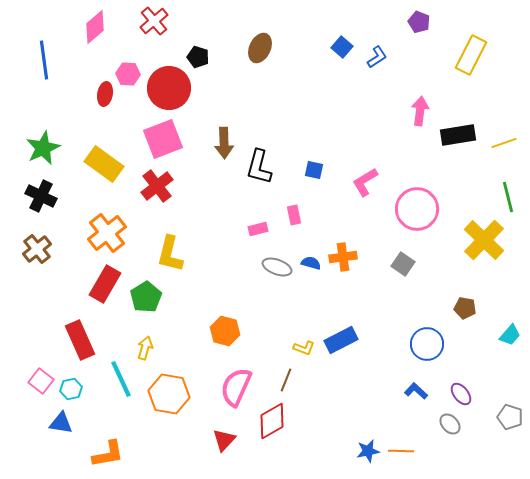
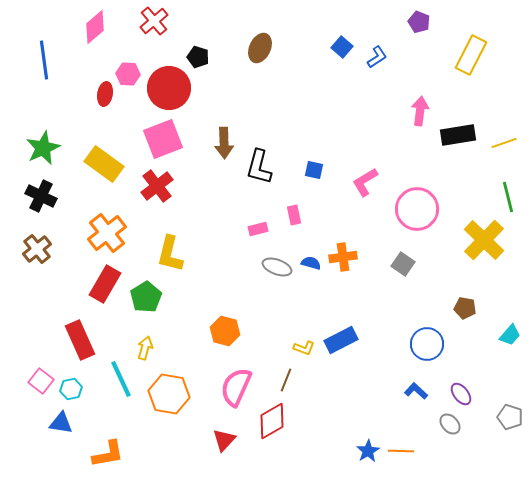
blue star at (368, 451): rotated 20 degrees counterclockwise
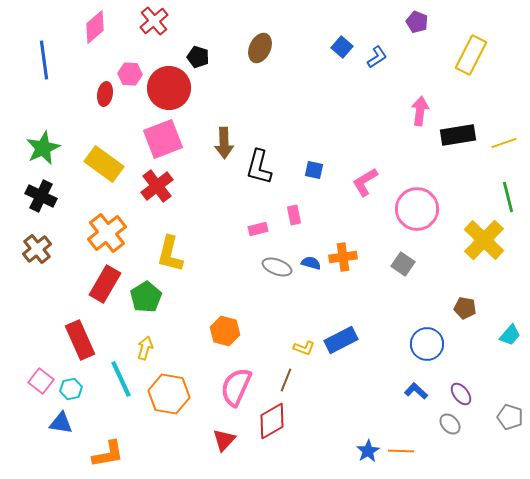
purple pentagon at (419, 22): moved 2 px left
pink hexagon at (128, 74): moved 2 px right
